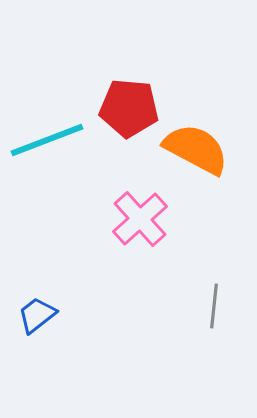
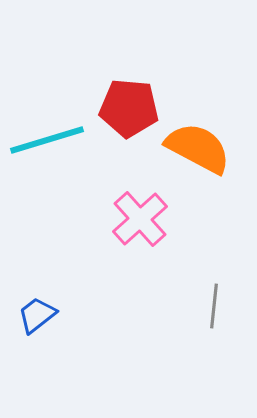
cyan line: rotated 4 degrees clockwise
orange semicircle: moved 2 px right, 1 px up
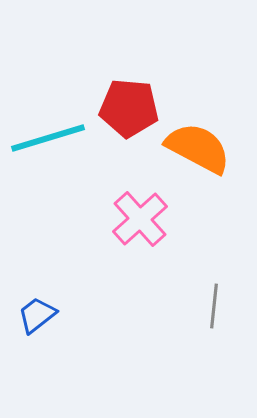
cyan line: moved 1 px right, 2 px up
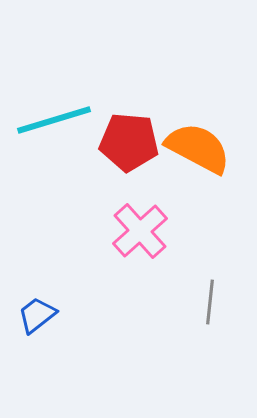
red pentagon: moved 34 px down
cyan line: moved 6 px right, 18 px up
pink cross: moved 12 px down
gray line: moved 4 px left, 4 px up
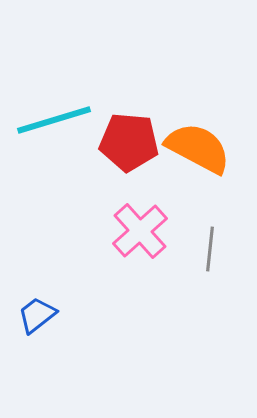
gray line: moved 53 px up
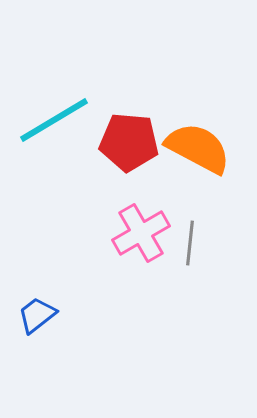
cyan line: rotated 14 degrees counterclockwise
pink cross: moved 1 px right, 2 px down; rotated 12 degrees clockwise
gray line: moved 20 px left, 6 px up
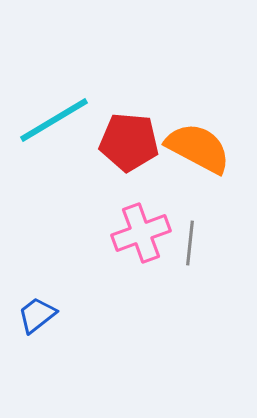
pink cross: rotated 10 degrees clockwise
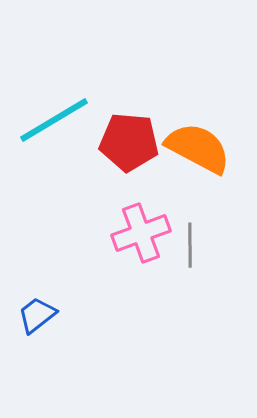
gray line: moved 2 px down; rotated 6 degrees counterclockwise
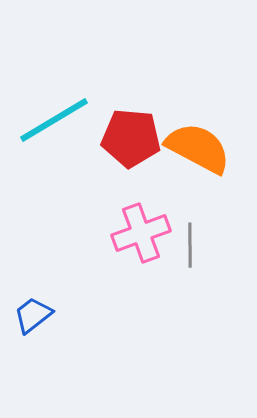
red pentagon: moved 2 px right, 4 px up
blue trapezoid: moved 4 px left
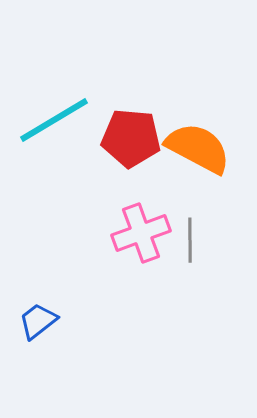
gray line: moved 5 px up
blue trapezoid: moved 5 px right, 6 px down
